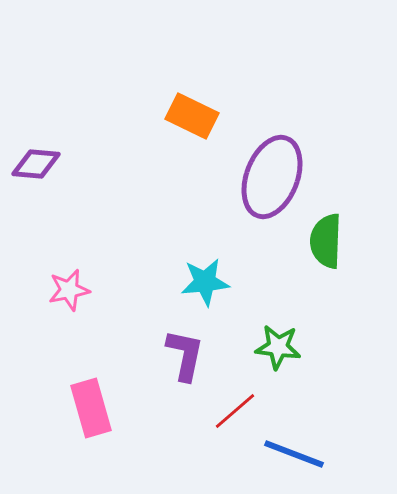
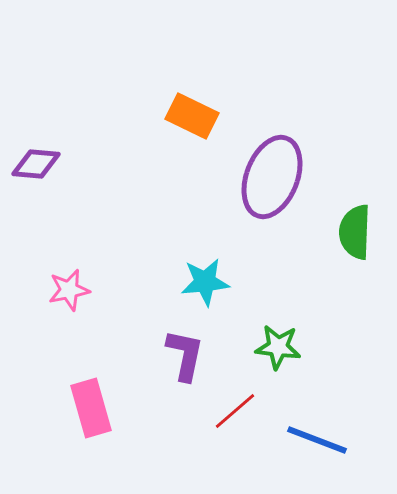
green semicircle: moved 29 px right, 9 px up
blue line: moved 23 px right, 14 px up
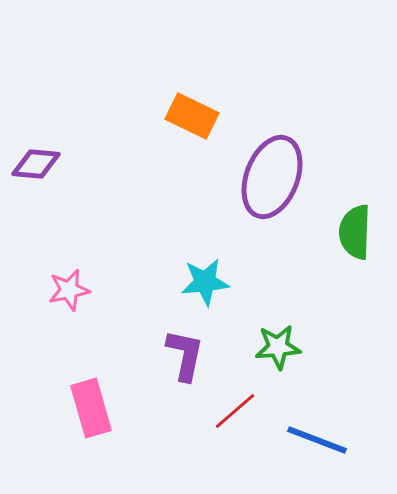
green star: rotated 12 degrees counterclockwise
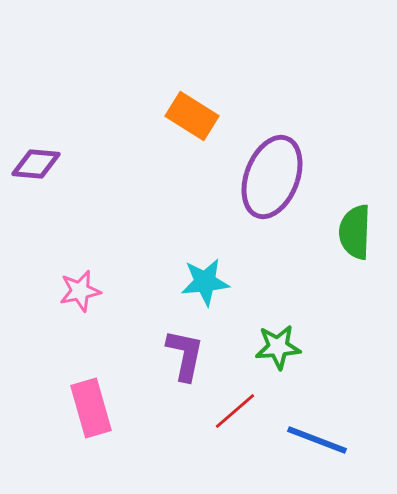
orange rectangle: rotated 6 degrees clockwise
pink star: moved 11 px right, 1 px down
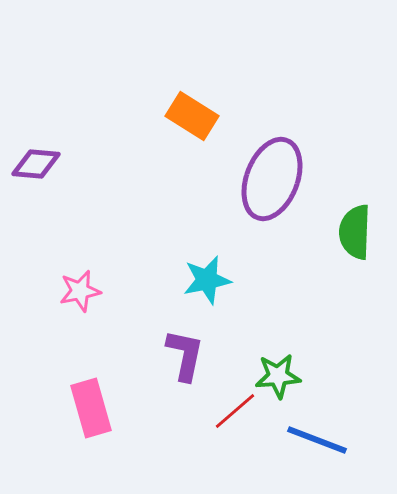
purple ellipse: moved 2 px down
cyan star: moved 2 px right, 2 px up; rotated 6 degrees counterclockwise
green star: moved 29 px down
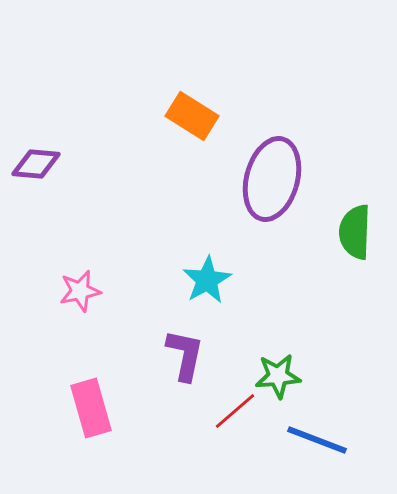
purple ellipse: rotated 6 degrees counterclockwise
cyan star: rotated 18 degrees counterclockwise
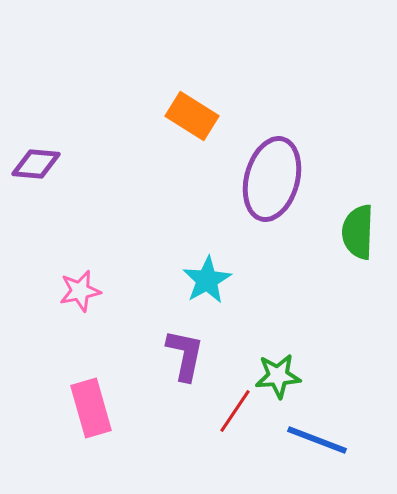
green semicircle: moved 3 px right
red line: rotated 15 degrees counterclockwise
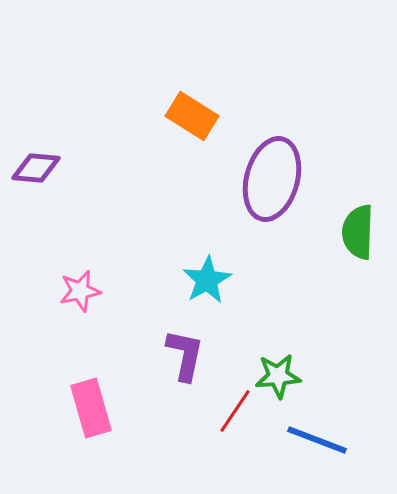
purple diamond: moved 4 px down
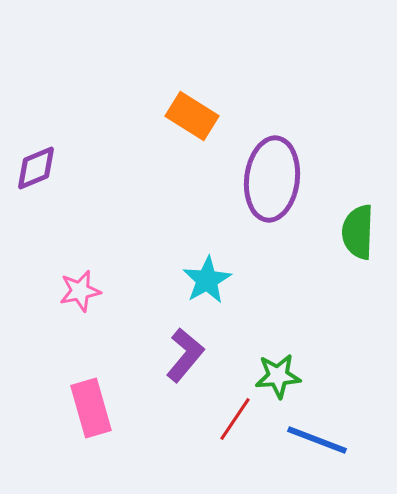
purple diamond: rotated 27 degrees counterclockwise
purple ellipse: rotated 8 degrees counterclockwise
purple L-shape: rotated 28 degrees clockwise
red line: moved 8 px down
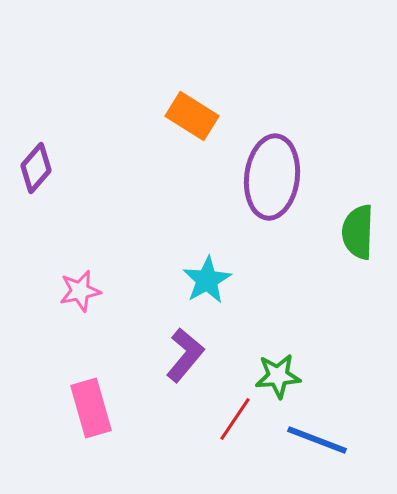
purple diamond: rotated 27 degrees counterclockwise
purple ellipse: moved 2 px up
